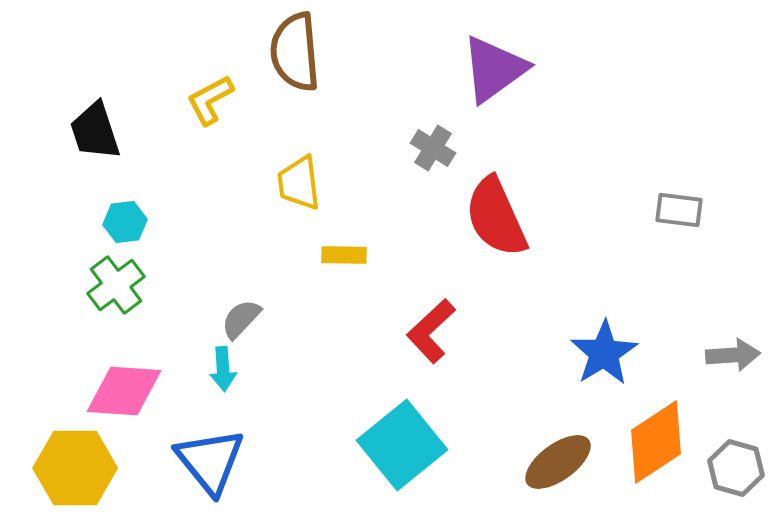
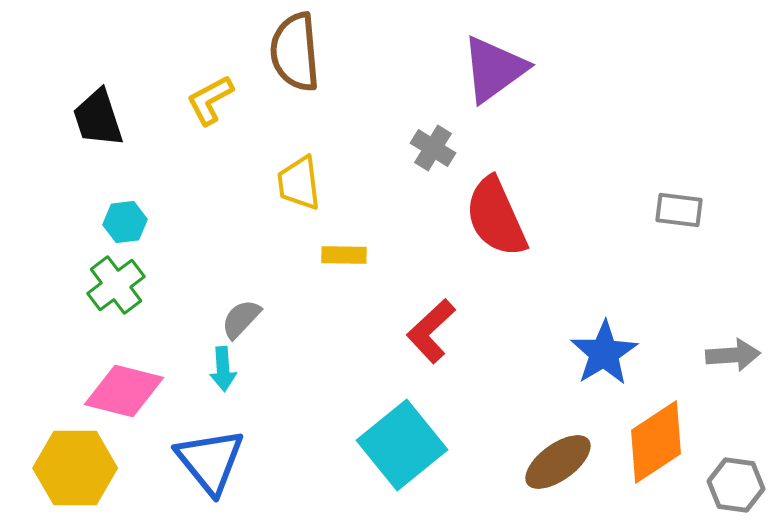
black trapezoid: moved 3 px right, 13 px up
pink diamond: rotated 10 degrees clockwise
gray hexagon: moved 17 px down; rotated 8 degrees counterclockwise
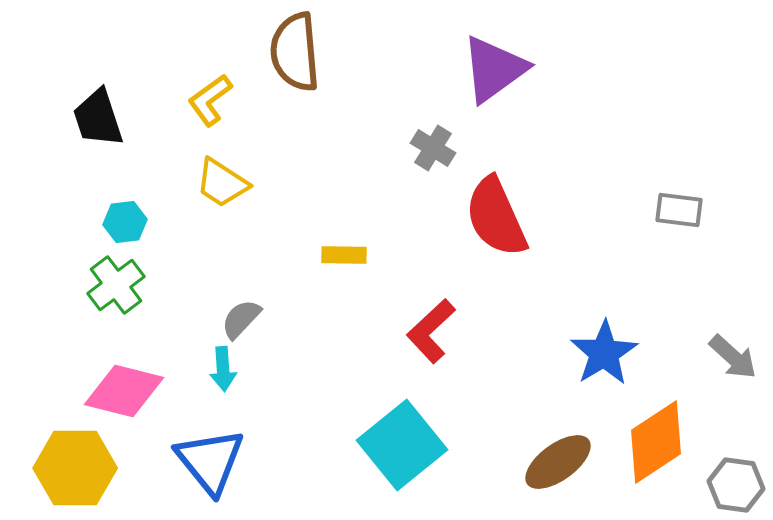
yellow L-shape: rotated 8 degrees counterclockwise
yellow trapezoid: moved 77 px left; rotated 50 degrees counterclockwise
gray arrow: moved 2 px down; rotated 46 degrees clockwise
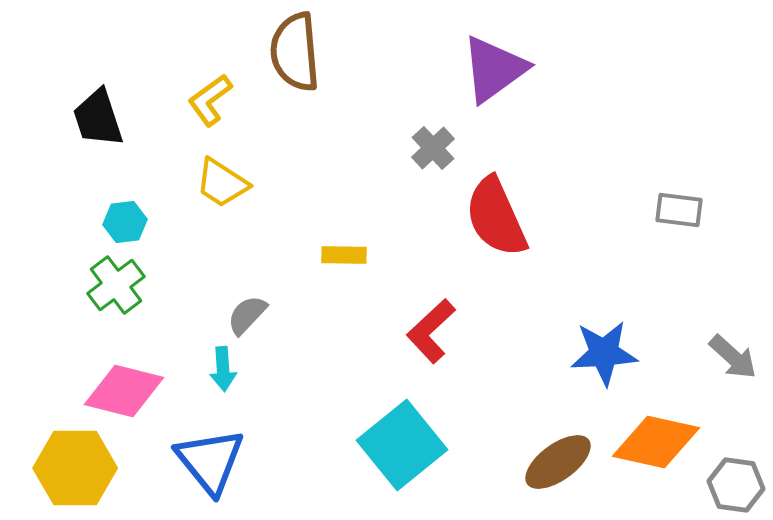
gray cross: rotated 15 degrees clockwise
gray semicircle: moved 6 px right, 4 px up
blue star: rotated 28 degrees clockwise
orange diamond: rotated 46 degrees clockwise
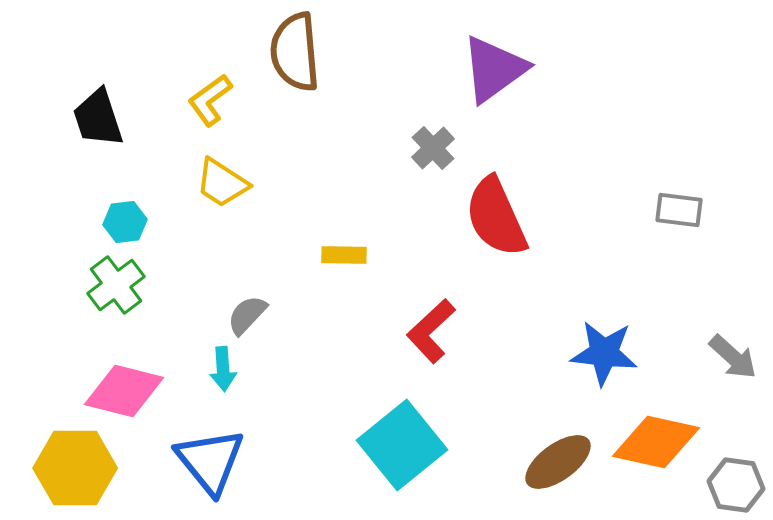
blue star: rotated 10 degrees clockwise
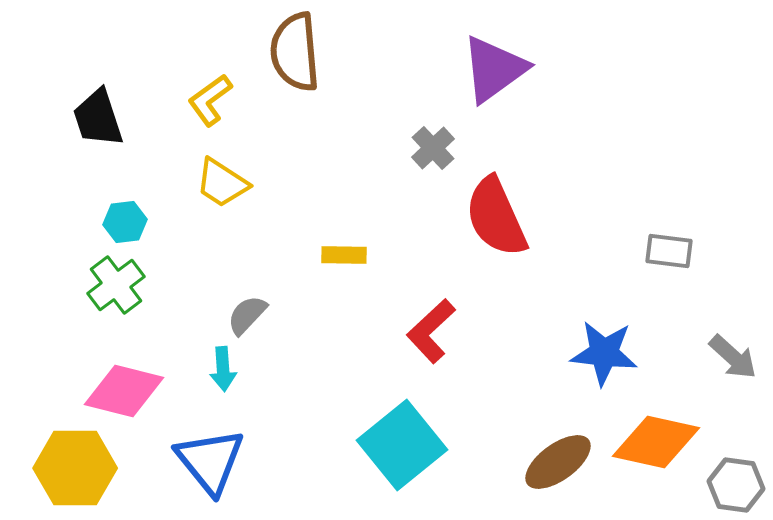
gray rectangle: moved 10 px left, 41 px down
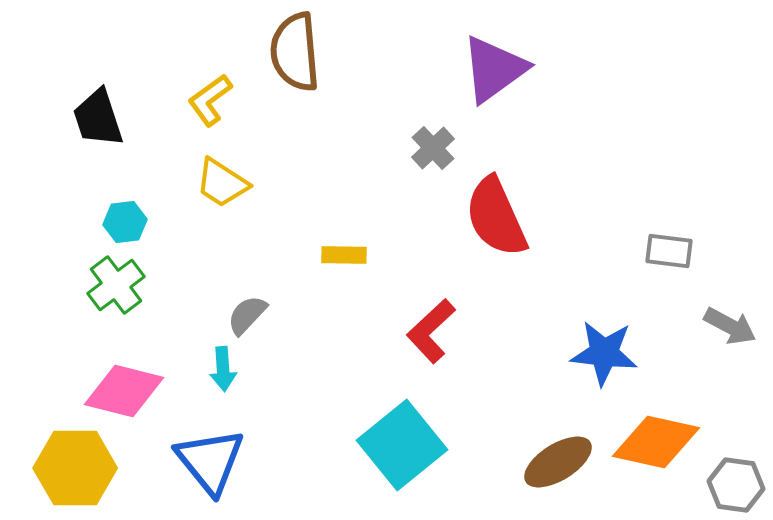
gray arrow: moved 3 px left, 31 px up; rotated 14 degrees counterclockwise
brown ellipse: rotated 4 degrees clockwise
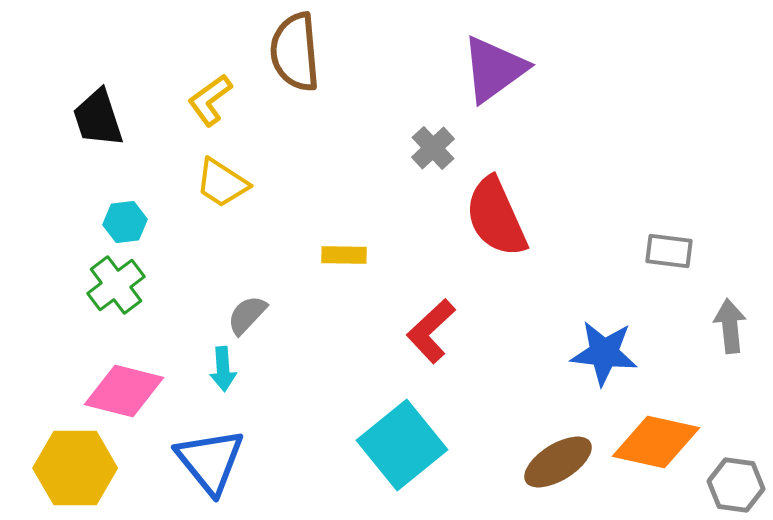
gray arrow: rotated 124 degrees counterclockwise
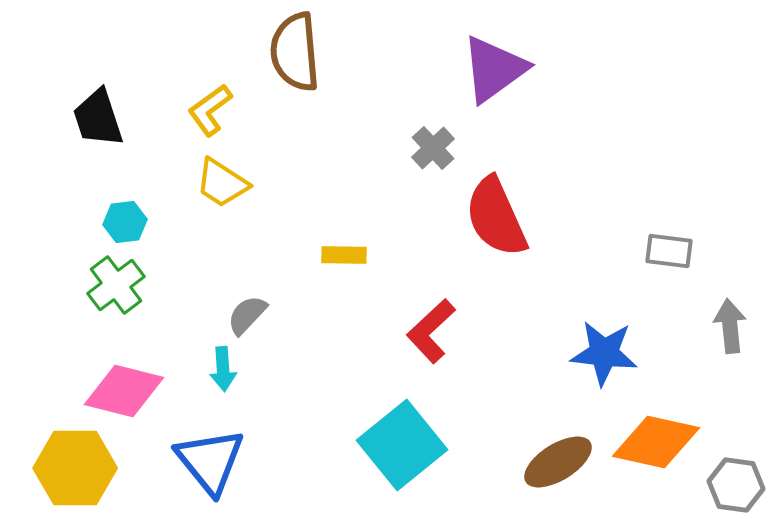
yellow L-shape: moved 10 px down
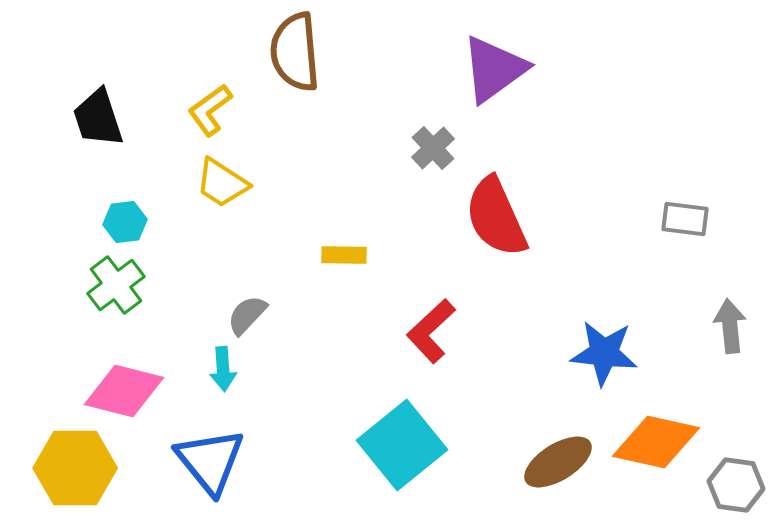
gray rectangle: moved 16 px right, 32 px up
